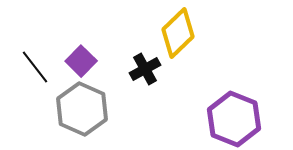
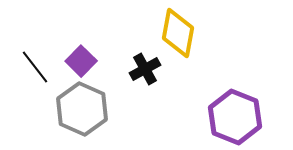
yellow diamond: rotated 36 degrees counterclockwise
purple hexagon: moved 1 px right, 2 px up
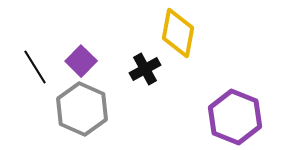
black line: rotated 6 degrees clockwise
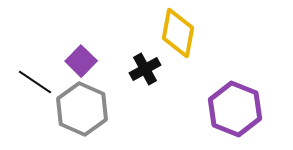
black line: moved 15 px down; rotated 24 degrees counterclockwise
purple hexagon: moved 8 px up
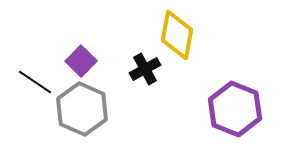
yellow diamond: moved 1 px left, 2 px down
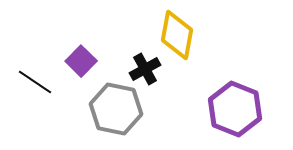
gray hexagon: moved 34 px right; rotated 12 degrees counterclockwise
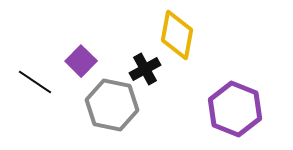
gray hexagon: moved 4 px left, 4 px up
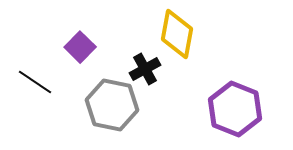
yellow diamond: moved 1 px up
purple square: moved 1 px left, 14 px up
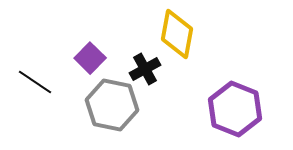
purple square: moved 10 px right, 11 px down
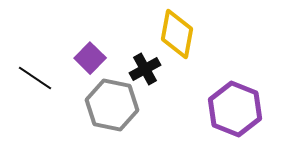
black line: moved 4 px up
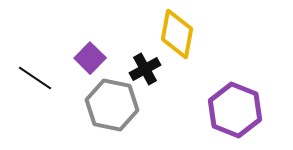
purple hexagon: moved 1 px down
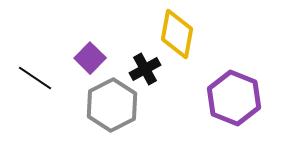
gray hexagon: rotated 21 degrees clockwise
purple hexagon: moved 1 px left, 12 px up
